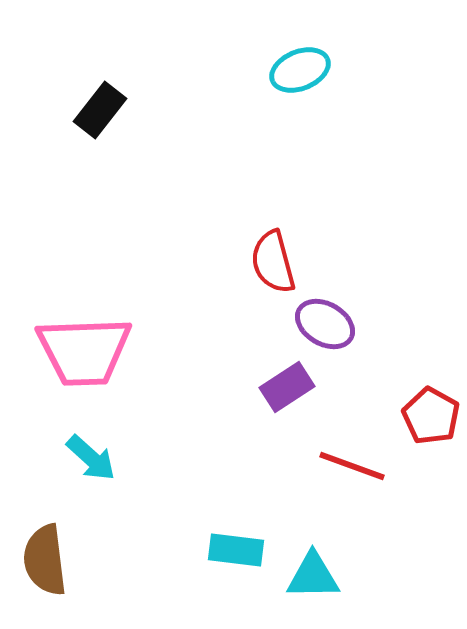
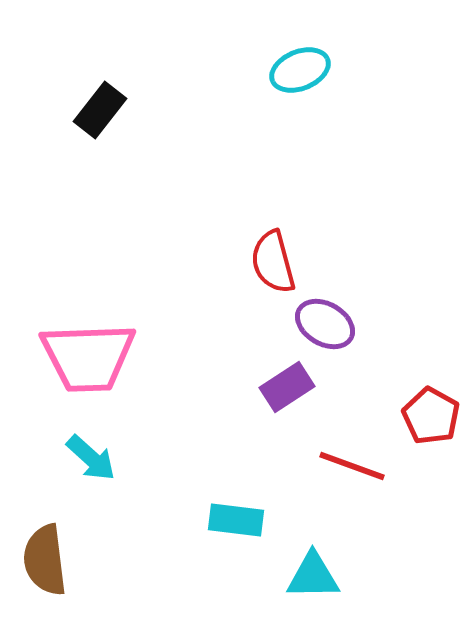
pink trapezoid: moved 4 px right, 6 px down
cyan rectangle: moved 30 px up
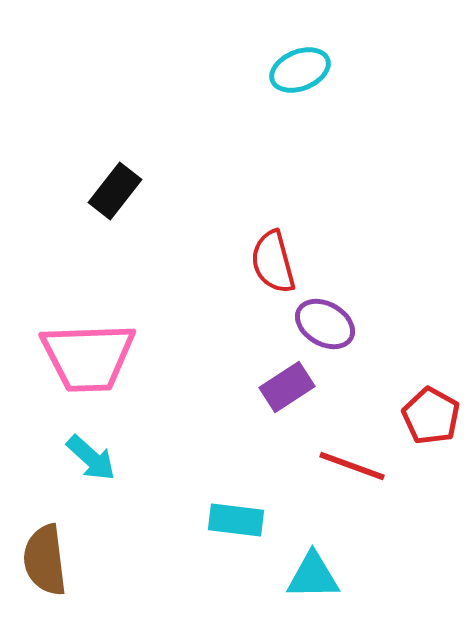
black rectangle: moved 15 px right, 81 px down
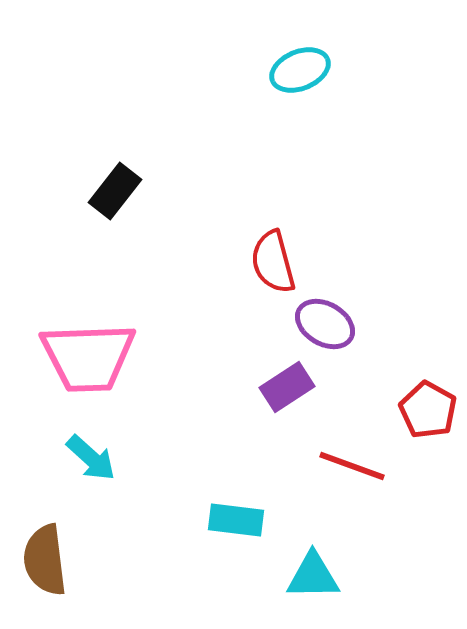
red pentagon: moved 3 px left, 6 px up
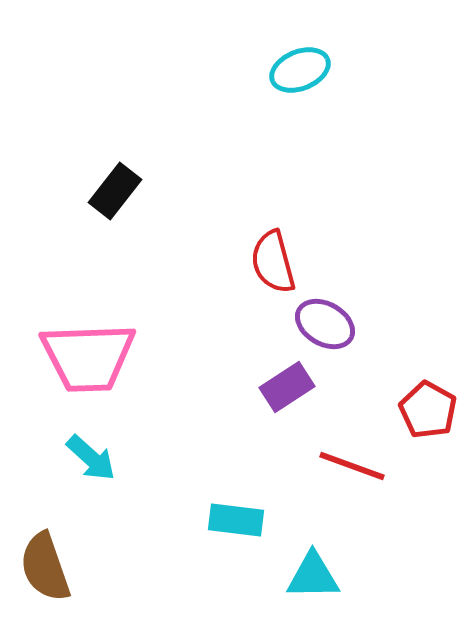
brown semicircle: moved 7 px down; rotated 12 degrees counterclockwise
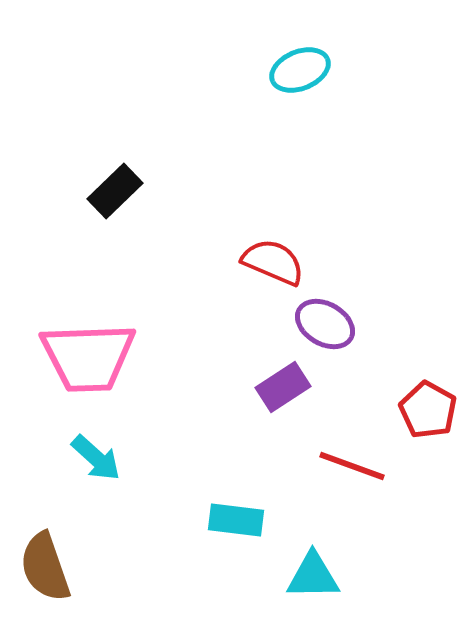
black rectangle: rotated 8 degrees clockwise
red semicircle: rotated 128 degrees clockwise
purple rectangle: moved 4 px left
cyan arrow: moved 5 px right
